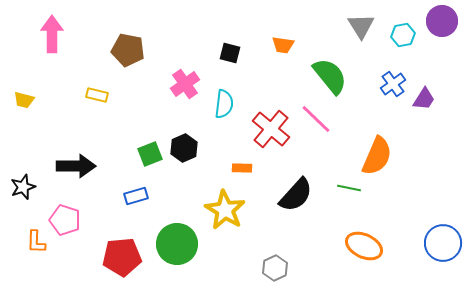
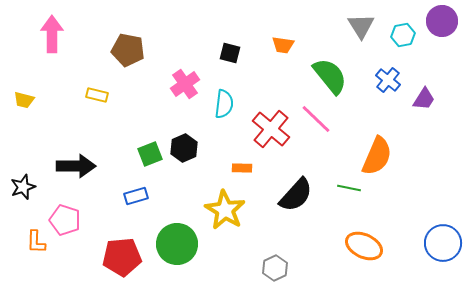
blue cross: moved 5 px left, 4 px up; rotated 15 degrees counterclockwise
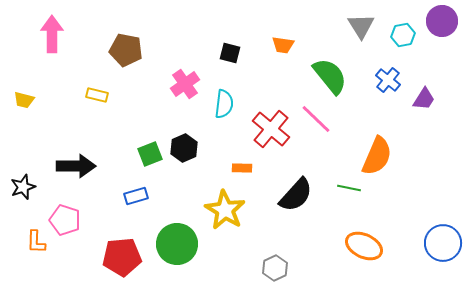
brown pentagon: moved 2 px left
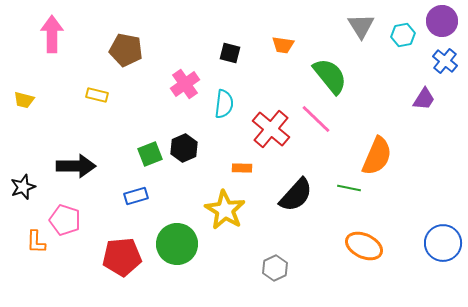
blue cross: moved 57 px right, 19 px up
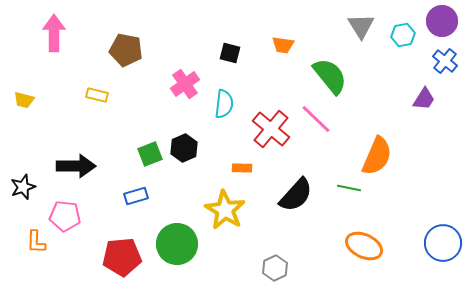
pink arrow: moved 2 px right, 1 px up
pink pentagon: moved 4 px up; rotated 12 degrees counterclockwise
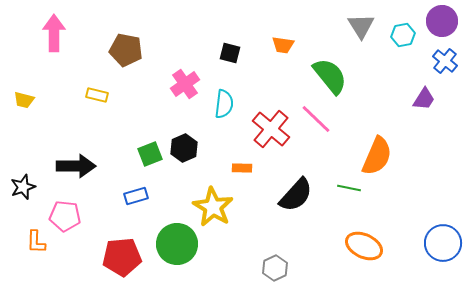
yellow star: moved 12 px left, 3 px up
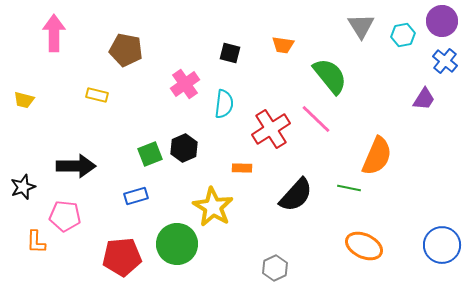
red cross: rotated 18 degrees clockwise
blue circle: moved 1 px left, 2 px down
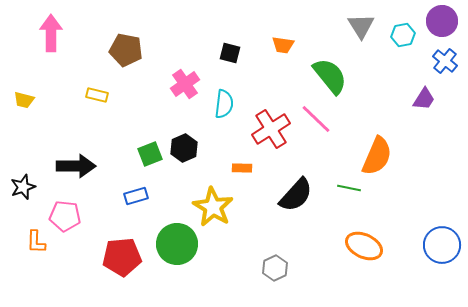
pink arrow: moved 3 px left
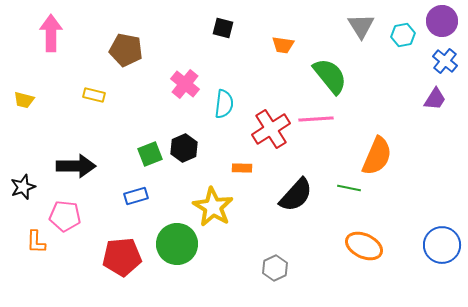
black square: moved 7 px left, 25 px up
pink cross: rotated 16 degrees counterclockwise
yellow rectangle: moved 3 px left
purple trapezoid: moved 11 px right
pink line: rotated 48 degrees counterclockwise
